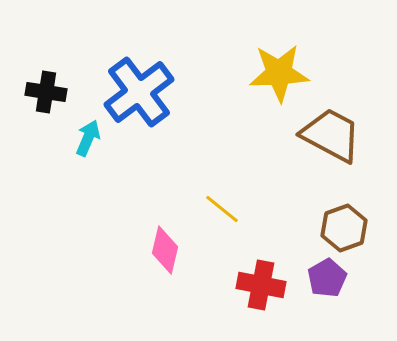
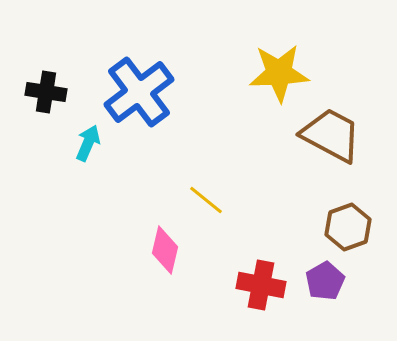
cyan arrow: moved 5 px down
yellow line: moved 16 px left, 9 px up
brown hexagon: moved 4 px right, 1 px up
purple pentagon: moved 2 px left, 3 px down
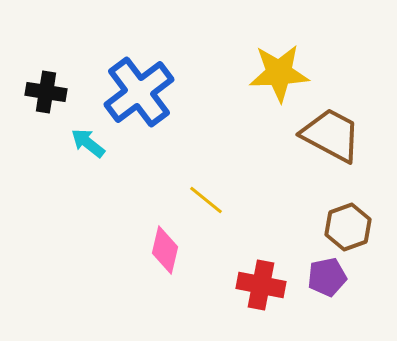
cyan arrow: rotated 75 degrees counterclockwise
purple pentagon: moved 2 px right, 4 px up; rotated 18 degrees clockwise
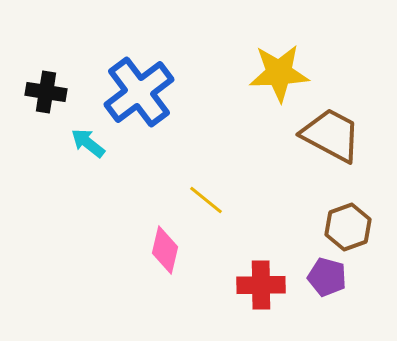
purple pentagon: rotated 27 degrees clockwise
red cross: rotated 12 degrees counterclockwise
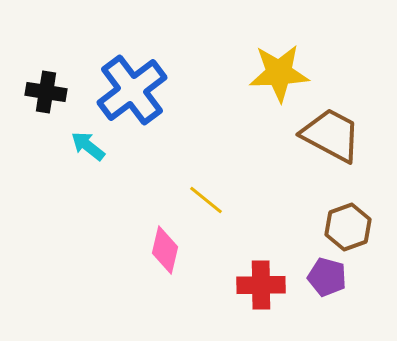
blue cross: moved 7 px left, 2 px up
cyan arrow: moved 3 px down
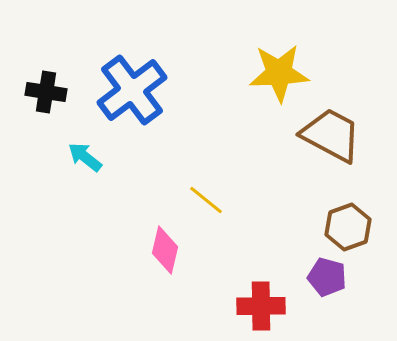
cyan arrow: moved 3 px left, 11 px down
red cross: moved 21 px down
